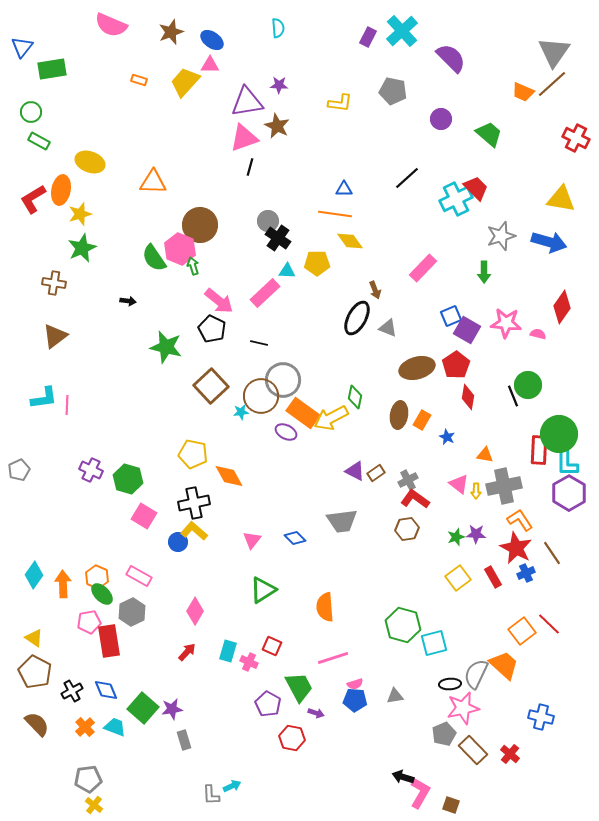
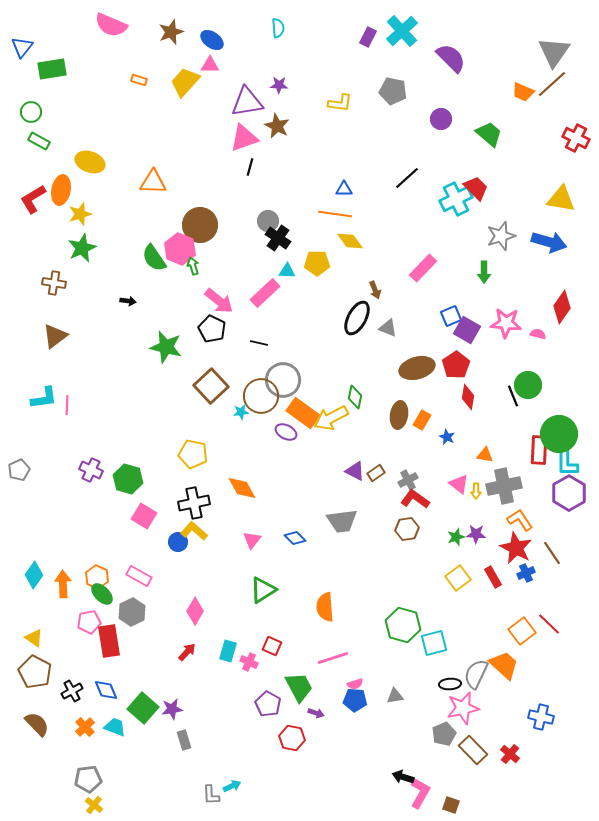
orange diamond at (229, 476): moved 13 px right, 12 px down
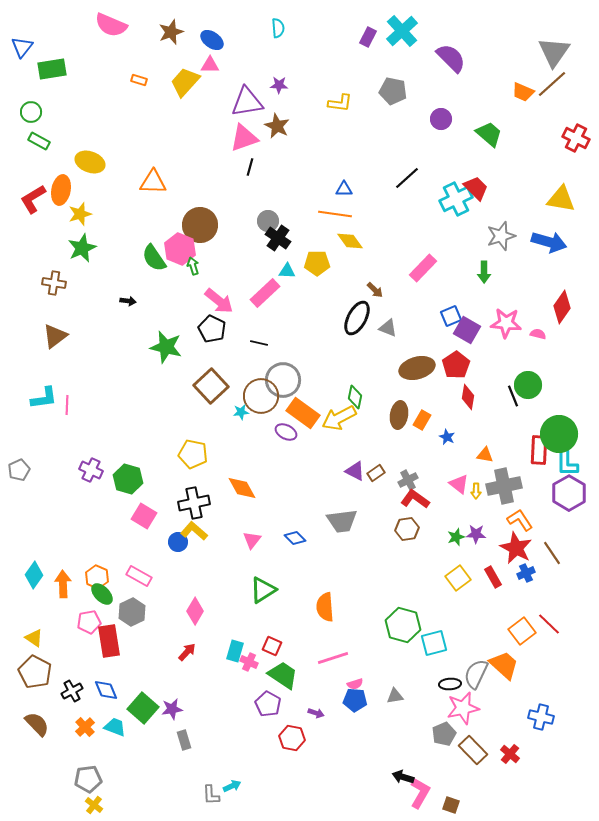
brown arrow at (375, 290): rotated 24 degrees counterclockwise
yellow arrow at (331, 418): moved 8 px right
cyan rectangle at (228, 651): moved 7 px right
green trapezoid at (299, 687): moved 16 px left, 12 px up; rotated 28 degrees counterclockwise
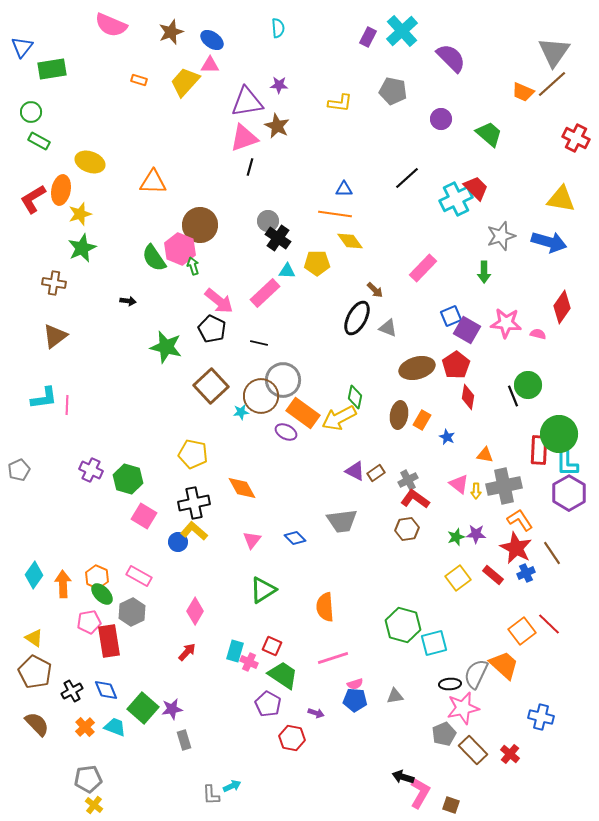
red rectangle at (493, 577): moved 2 px up; rotated 20 degrees counterclockwise
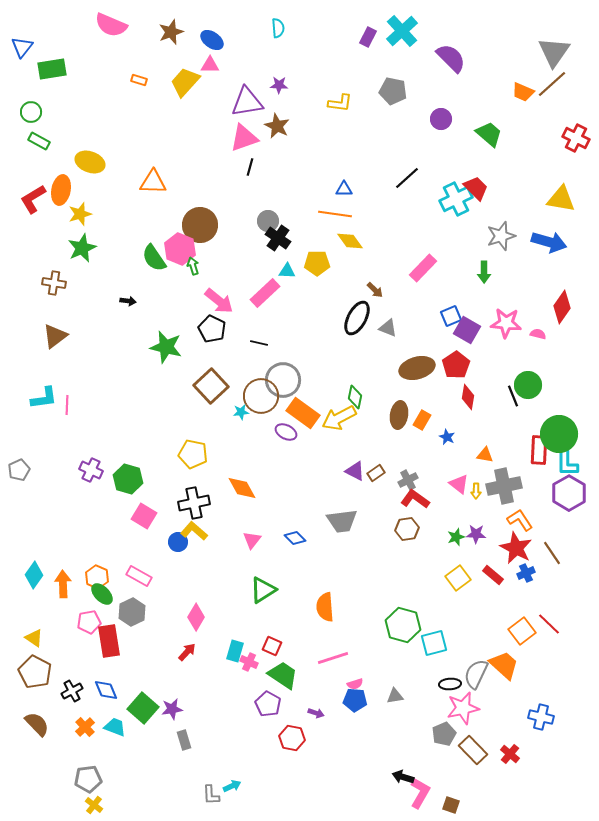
pink diamond at (195, 611): moved 1 px right, 6 px down
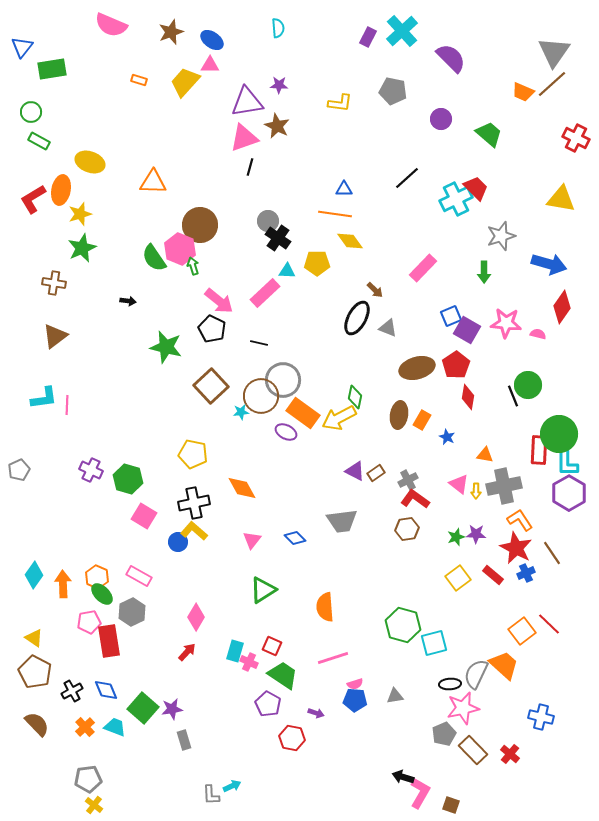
blue arrow at (549, 242): moved 22 px down
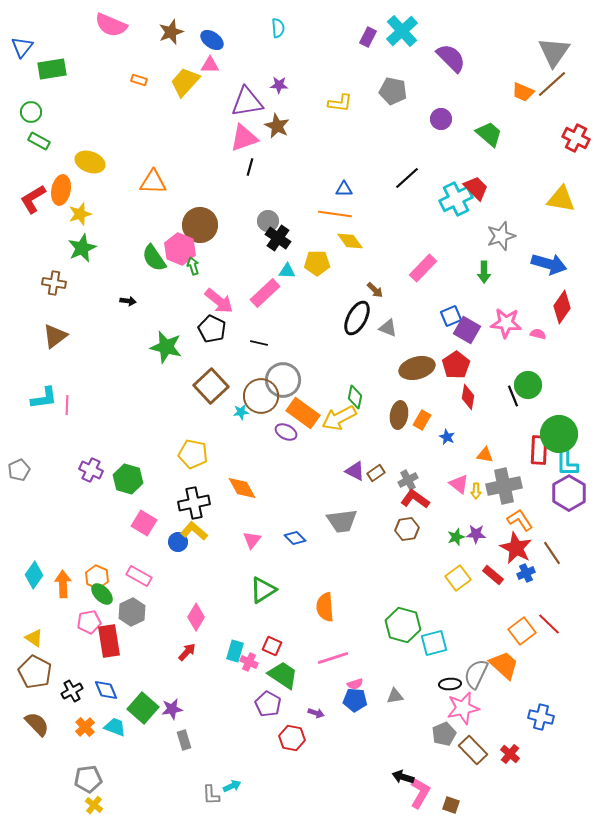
pink square at (144, 516): moved 7 px down
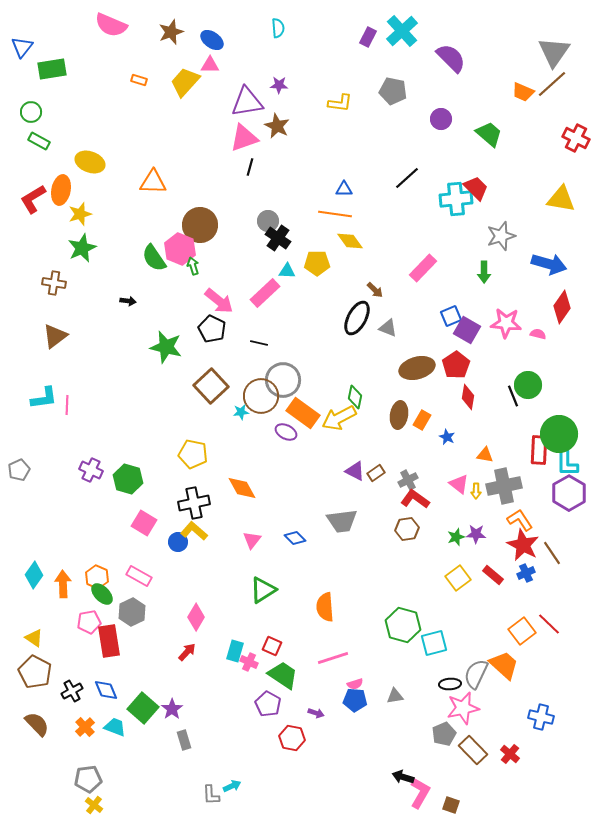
cyan cross at (456, 199): rotated 20 degrees clockwise
red star at (516, 548): moved 7 px right, 3 px up
purple star at (172, 709): rotated 25 degrees counterclockwise
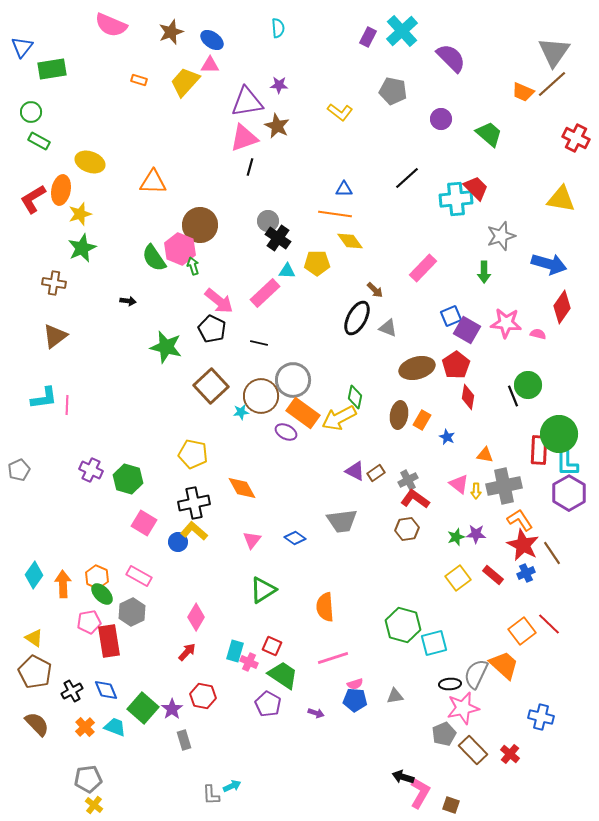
yellow L-shape at (340, 103): moved 9 px down; rotated 30 degrees clockwise
gray circle at (283, 380): moved 10 px right
blue diamond at (295, 538): rotated 10 degrees counterclockwise
red hexagon at (292, 738): moved 89 px left, 42 px up
